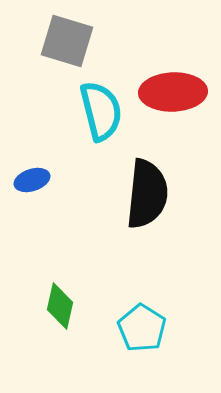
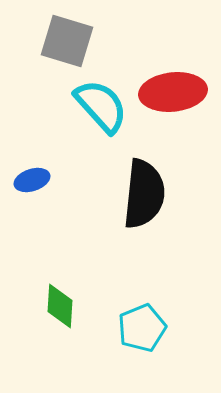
red ellipse: rotated 4 degrees counterclockwise
cyan semicircle: moved 5 px up; rotated 28 degrees counterclockwise
black semicircle: moved 3 px left
green diamond: rotated 9 degrees counterclockwise
cyan pentagon: rotated 18 degrees clockwise
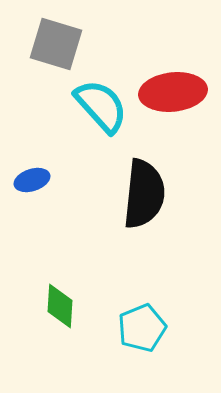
gray square: moved 11 px left, 3 px down
